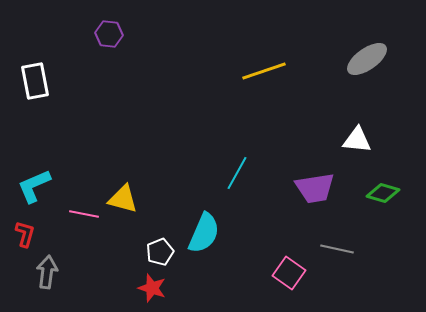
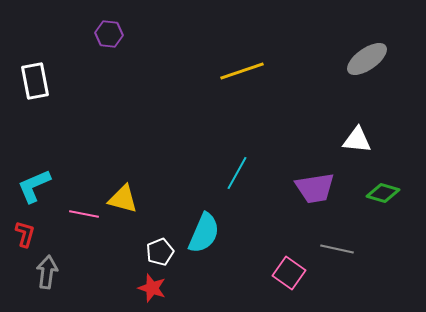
yellow line: moved 22 px left
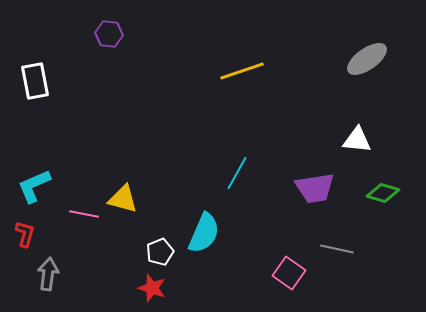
gray arrow: moved 1 px right, 2 px down
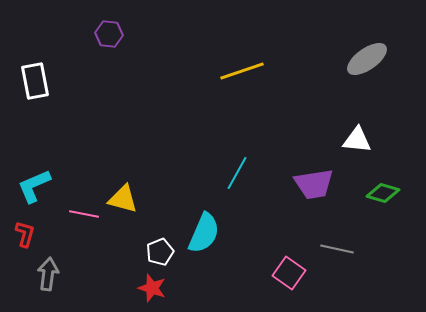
purple trapezoid: moved 1 px left, 4 px up
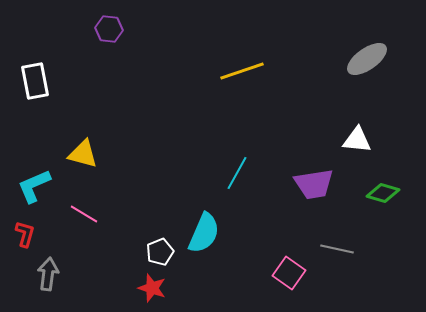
purple hexagon: moved 5 px up
yellow triangle: moved 40 px left, 45 px up
pink line: rotated 20 degrees clockwise
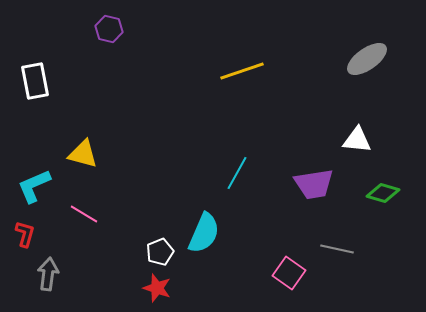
purple hexagon: rotated 8 degrees clockwise
red star: moved 5 px right
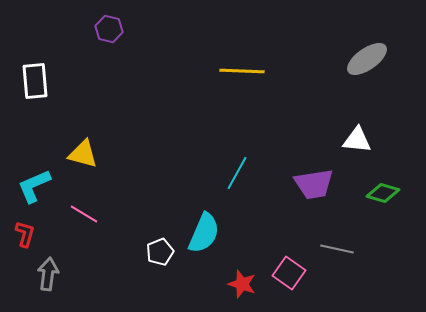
yellow line: rotated 21 degrees clockwise
white rectangle: rotated 6 degrees clockwise
red star: moved 85 px right, 4 px up
